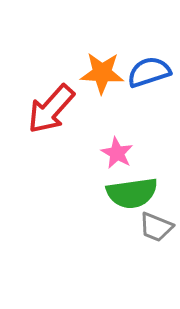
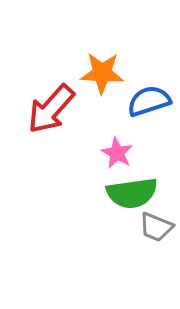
blue semicircle: moved 29 px down
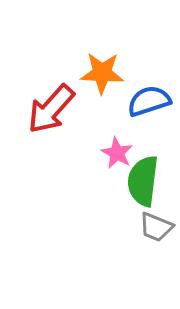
green semicircle: moved 11 px right, 12 px up; rotated 105 degrees clockwise
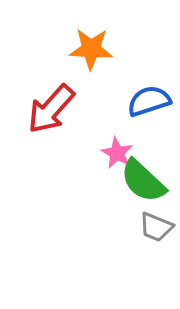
orange star: moved 11 px left, 24 px up
green semicircle: rotated 54 degrees counterclockwise
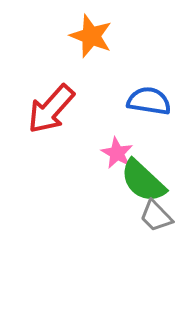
orange star: moved 13 px up; rotated 18 degrees clockwise
blue semicircle: rotated 27 degrees clockwise
gray trapezoid: moved 11 px up; rotated 24 degrees clockwise
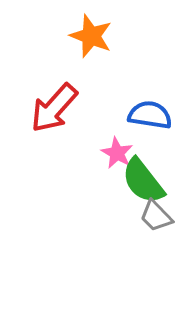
blue semicircle: moved 1 px right, 14 px down
red arrow: moved 3 px right, 1 px up
green semicircle: rotated 9 degrees clockwise
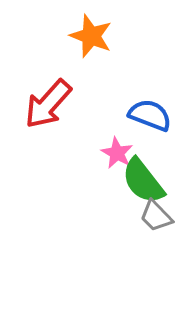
red arrow: moved 6 px left, 4 px up
blue semicircle: rotated 12 degrees clockwise
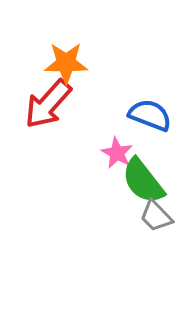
orange star: moved 25 px left, 27 px down; rotated 21 degrees counterclockwise
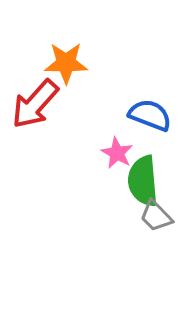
red arrow: moved 13 px left
green semicircle: rotated 33 degrees clockwise
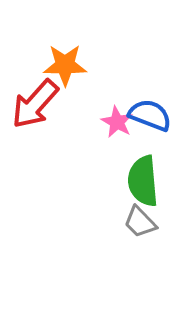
orange star: moved 1 px left, 2 px down
pink star: moved 31 px up
gray trapezoid: moved 16 px left, 6 px down
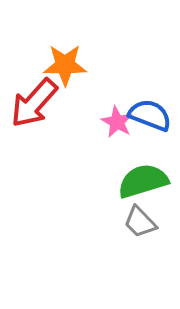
red arrow: moved 1 px left, 1 px up
green semicircle: rotated 78 degrees clockwise
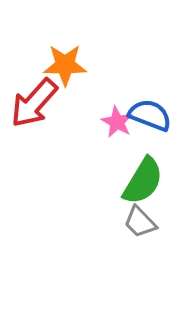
green semicircle: rotated 138 degrees clockwise
